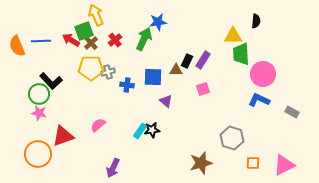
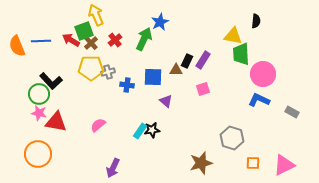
blue star: moved 2 px right; rotated 18 degrees counterclockwise
yellow triangle: rotated 12 degrees clockwise
red triangle: moved 7 px left, 14 px up; rotated 30 degrees clockwise
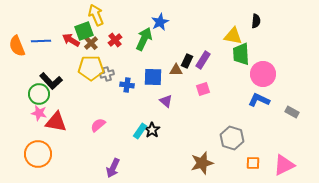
gray cross: moved 1 px left, 2 px down
black star: rotated 28 degrees counterclockwise
brown star: moved 1 px right
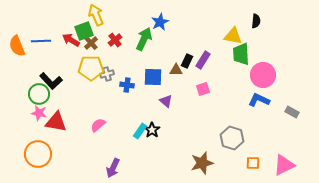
pink circle: moved 1 px down
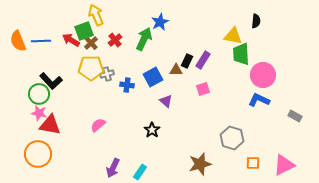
orange semicircle: moved 1 px right, 5 px up
blue square: rotated 30 degrees counterclockwise
gray rectangle: moved 3 px right, 4 px down
red triangle: moved 6 px left, 3 px down
cyan rectangle: moved 41 px down
brown star: moved 2 px left, 1 px down
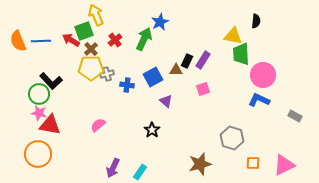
brown cross: moved 6 px down
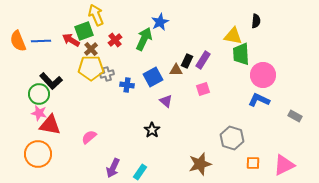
pink semicircle: moved 9 px left, 12 px down
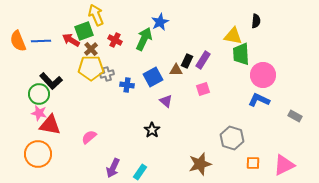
red cross: rotated 24 degrees counterclockwise
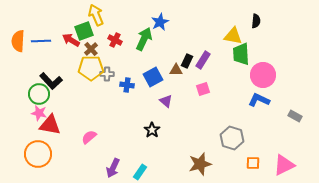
orange semicircle: rotated 25 degrees clockwise
gray cross: rotated 16 degrees clockwise
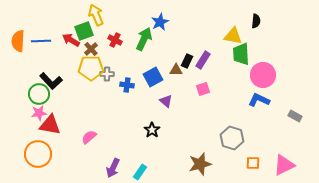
pink star: rotated 21 degrees counterclockwise
